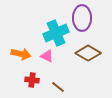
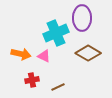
pink triangle: moved 3 px left
red cross: rotated 16 degrees counterclockwise
brown line: rotated 64 degrees counterclockwise
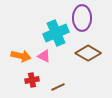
orange arrow: moved 2 px down
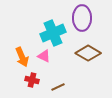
cyan cross: moved 3 px left
orange arrow: moved 1 px right, 1 px down; rotated 54 degrees clockwise
red cross: rotated 24 degrees clockwise
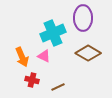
purple ellipse: moved 1 px right
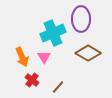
purple ellipse: moved 2 px left, 1 px down
pink triangle: moved 1 px down; rotated 32 degrees clockwise
red cross: rotated 24 degrees clockwise
brown line: rotated 24 degrees counterclockwise
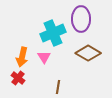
orange arrow: rotated 36 degrees clockwise
red cross: moved 14 px left, 2 px up
brown line: rotated 32 degrees counterclockwise
